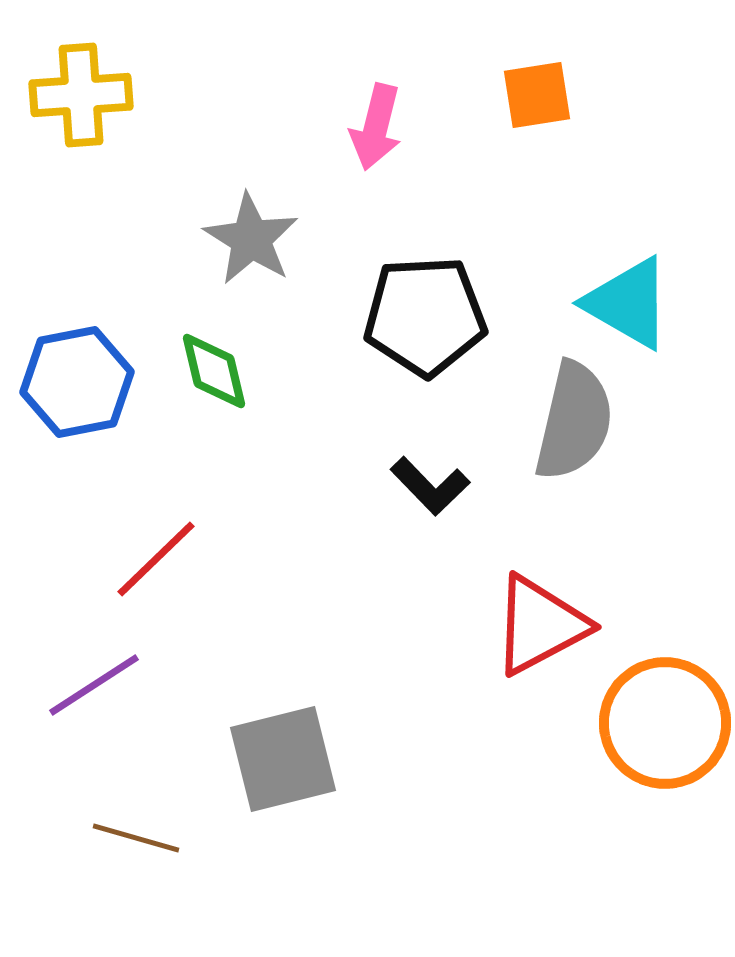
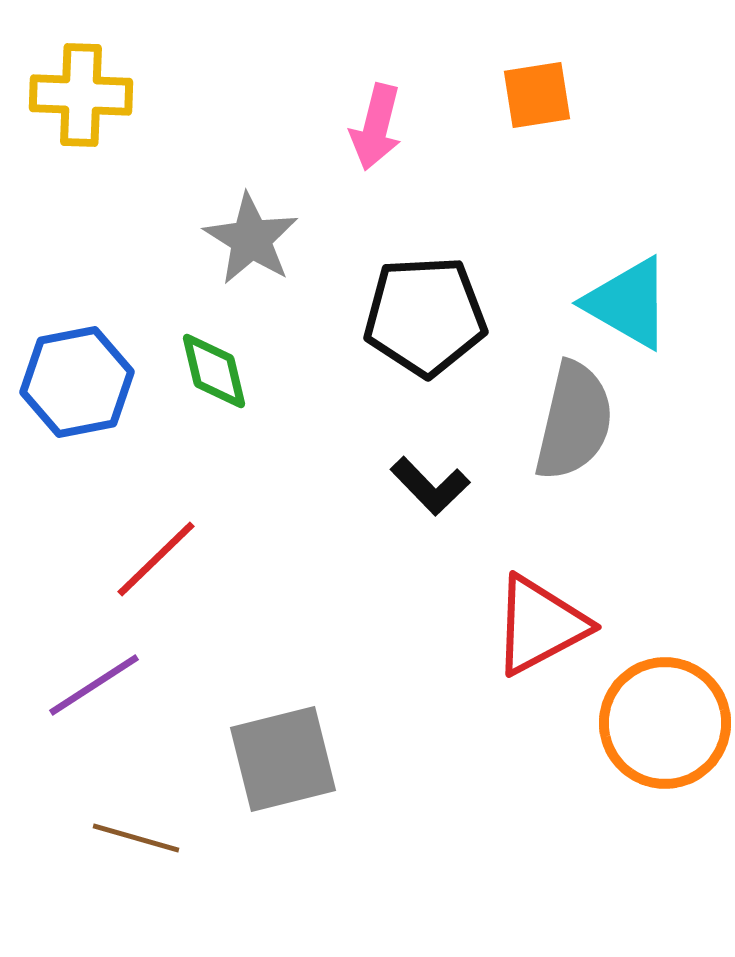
yellow cross: rotated 6 degrees clockwise
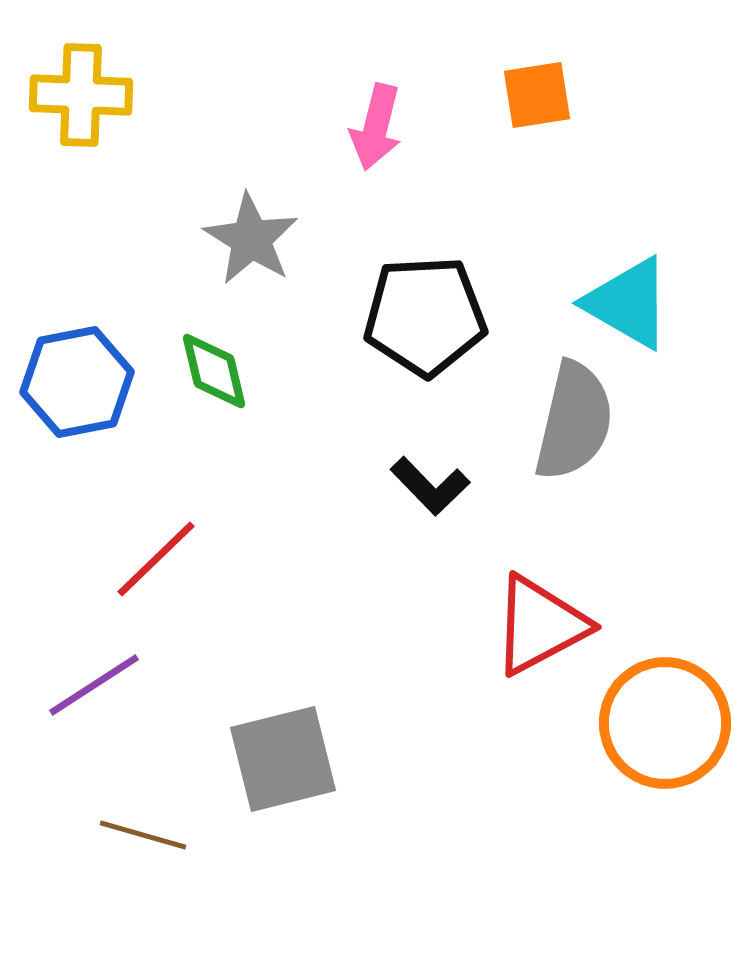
brown line: moved 7 px right, 3 px up
